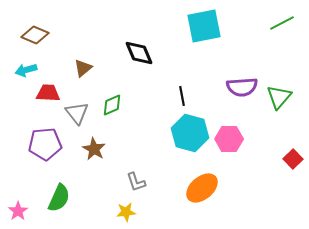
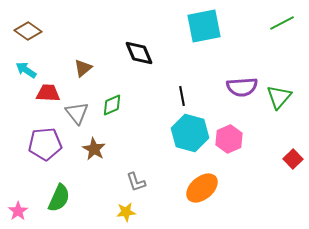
brown diamond: moved 7 px left, 4 px up; rotated 12 degrees clockwise
cyan arrow: rotated 50 degrees clockwise
pink hexagon: rotated 24 degrees counterclockwise
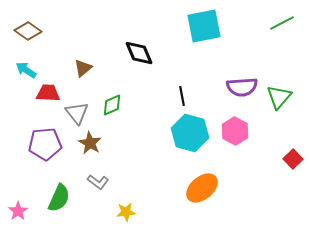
pink hexagon: moved 6 px right, 8 px up; rotated 8 degrees counterclockwise
brown star: moved 4 px left, 6 px up
gray L-shape: moved 38 px left; rotated 35 degrees counterclockwise
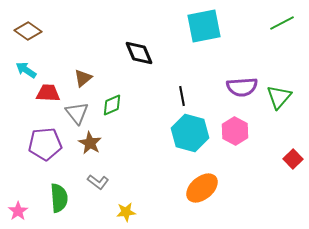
brown triangle: moved 10 px down
green semicircle: rotated 28 degrees counterclockwise
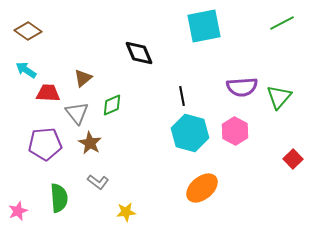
pink star: rotated 12 degrees clockwise
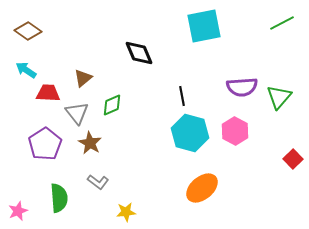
purple pentagon: rotated 28 degrees counterclockwise
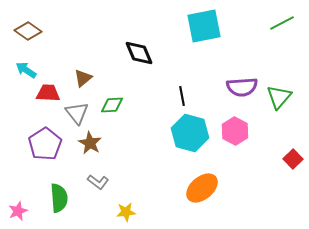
green diamond: rotated 20 degrees clockwise
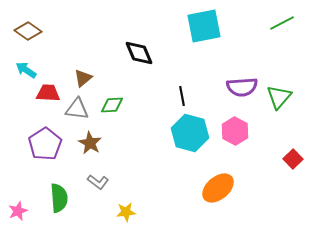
gray triangle: moved 4 px up; rotated 45 degrees counterclockwise
orange ellipse: moved 16 px right
